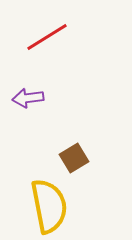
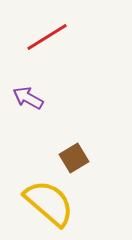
purple arrow: rotated 36 degrees clockwise
yellow semicircle: moved 3 px up; rotated 38 degrees counterclockwise
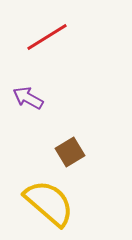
brown square: moved 4 px left, 6 px up
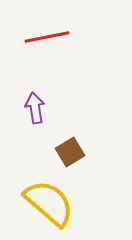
red line: rotated 21 degrees clockwise
purple arrow: moved 7 px right, 10 px down; rotated 52 degrees clockwise
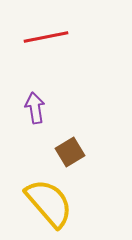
red line: moved 1 px left
yellow semicircle: rotated 8 degrees clockwise
